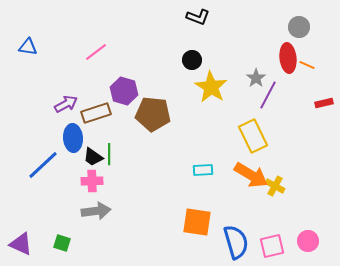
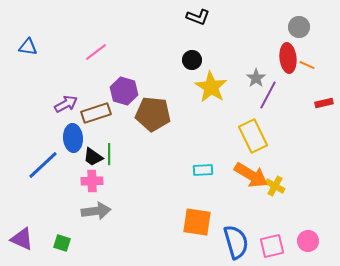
purple triangle: moved 1 px right, 5 px up
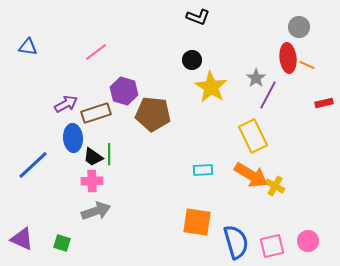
blue line: moved 10 px left
gray arrow: rotated 12 degrees counterclockwise
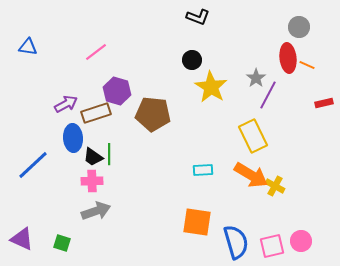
purple hexagon: moved 7 px left
pink circle: moved 7 px left
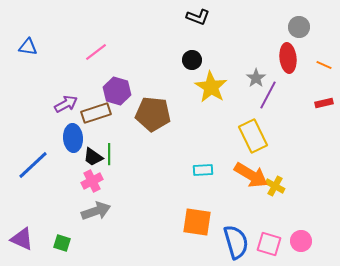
orange line: moved 17 px right
pink cross: rotated 25 degrees counterclockwise
pink square: moved 3 px left, 2 px up; rotated 30 degrees clockwise
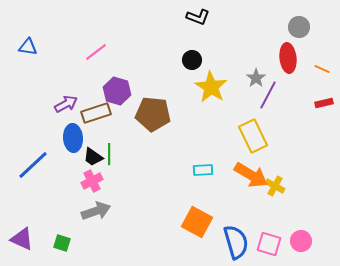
orange line: moved 2 px left, 4 px down
orange square: rotated 20 degrees clockwise
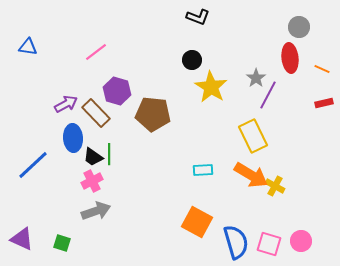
red ellipse: moved 2 px right
brown rectangle: rotated 64 degrees clockwise
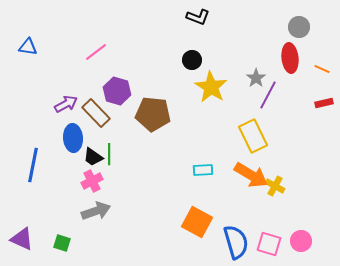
blue line: rotated 36 degrees counterclockwise
